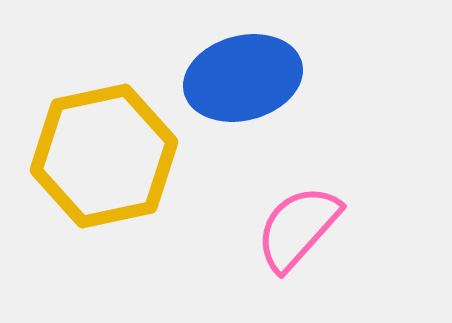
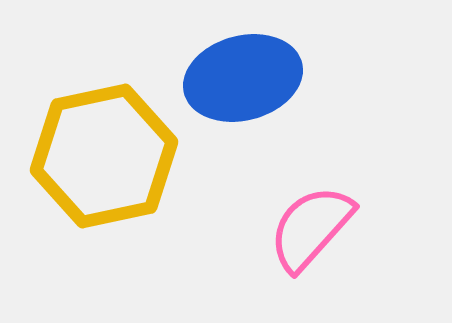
pink semicircle: moved 13 px right
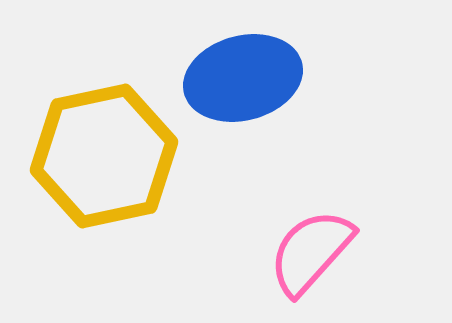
pink semicircle: moved 24 px down
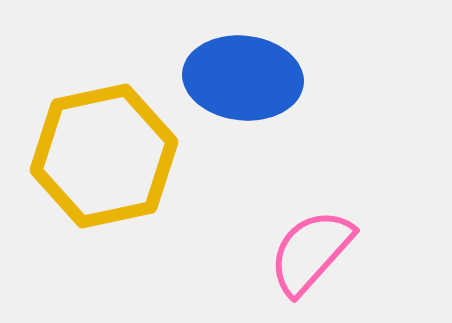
blue ellipse: rotated 21 degrees clockwise
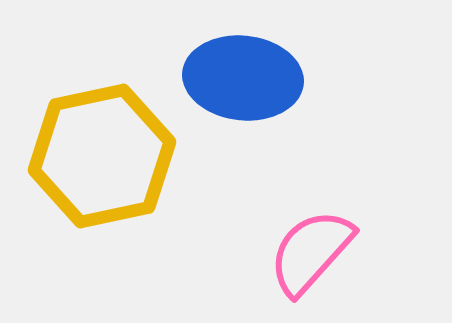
yellow hexagon: moved 2 px left
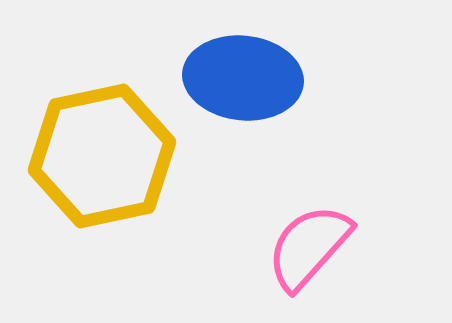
pink semicircle: moved 2 px left, 5 px up
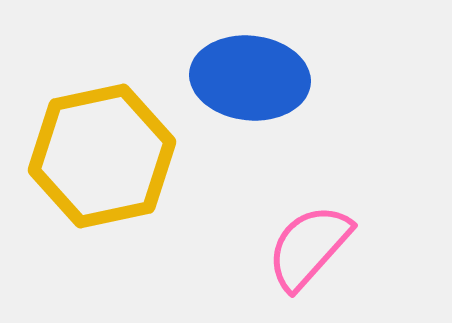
blue ellipse: moved 7 px right
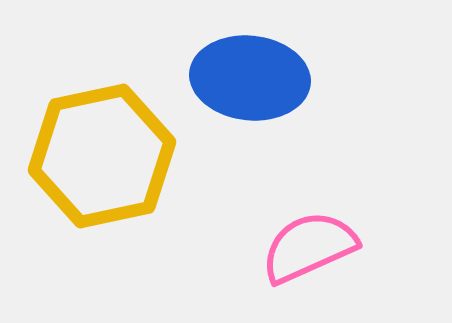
pink semicircle: rotated 24 degrees clockwise
